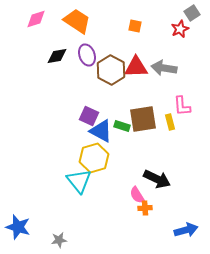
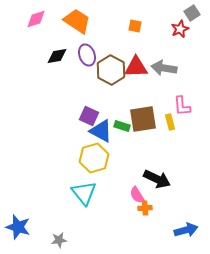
cyan triangle: moved 5 px right, 12 px down
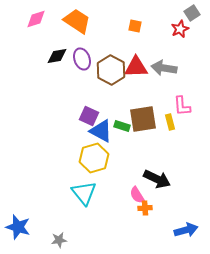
purple ellipse: moved 5 px left, 4 px down
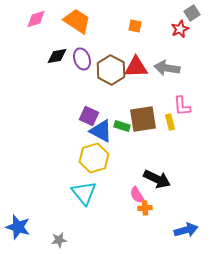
gray arrow: moved 3 px right
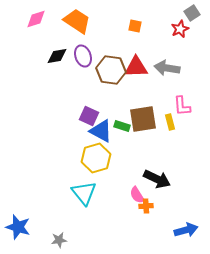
purple ellipse: moved 1 px right, 3 px up
brown hexagon: rotated 20 degrees counterclockwise
yellow hexagon: moved 2 px right
orange cross: moved 1 px right, 2 px up
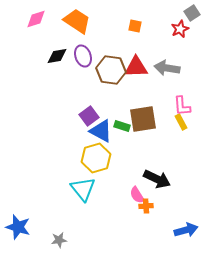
purple square: rotated 30 degrees clockwise
yellow rectangle: moved 11 px right; rotated 14 degrees counterclockwise
cyan triangle: moved 1 px left, 4 px up
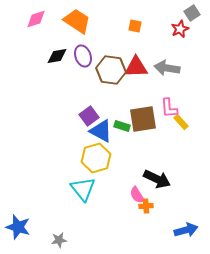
pink L-shape: moved 13 px left, 2 px down
yellow rectangle: rotated 14 degrees counterclockwise
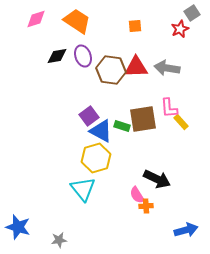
orange square: rotated 16 degrees counterclockwise
